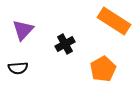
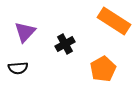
purple triangle: moved 2 px right, 2 px down
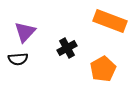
orange rectangle: moved 4 px left; rotated 12 degrees counterclockwise
black cross: moved 2 px right, 4 px down
black semicircle: moved 9 px up
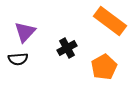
orange rectangle: rotated 16 degrees clockwise
orange pentagon: moved 1 px right, 2 px up
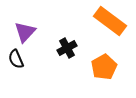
black semicircle: moved 2 px left; rotated 72 degrees clockwise
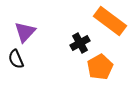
black cross: moved 13 px right, 5 px up
orange pentagon: moved 4 px left
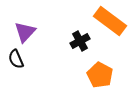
black cross: moved 2 px up
orange pentagon: moved 8 px down; rotated 15 degrees counterclockwise
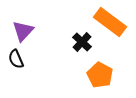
orange rectangle: moved 1 px down
purple triangle: moved 2 px left, 1 px up
black cross: moved 2 px right, 1 px down; rotated 18 degrees counterclockwise
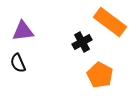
purple triangle: rotated 40 degrees clockwise
black cross: rotated 18 degrees clockwise
black semicircle: moved 2 px right, 4 px down
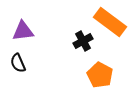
black cross: moved 1 px right, 1 px up
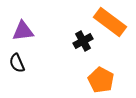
black semicircle: moved 1 px left
orange pentagon: moved 1 px right, 5 px down
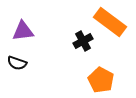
black semicircle: rotated 48 degrees counterclockwise
